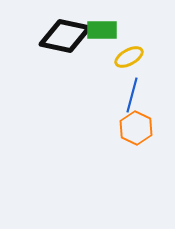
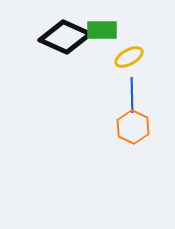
black diamond: moved 1 px down; rotated 12 degrees clockwise
blue line: rotated 16 degrees counterclockwise
orange hexagon: moved 3 px left, 1 px up
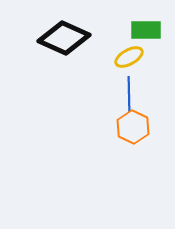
green rectangle: moved 44 px right
black diamond: moved 1 px left, 1 px down
blue line: moved 3 px left, 1 px up
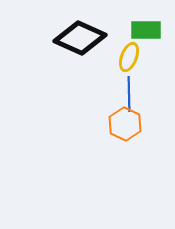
black diamond: moved 16 px right
yellow ellipse: rotated 40 degrees counterclockwise
orange hexagon: moved 8 px left, 3 px up
